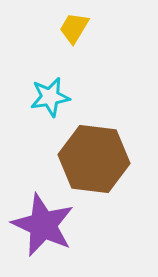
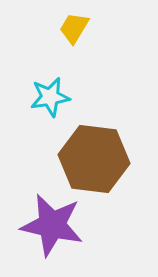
purple star: moved 9 px right; rotated 12 degrees counterclockwise
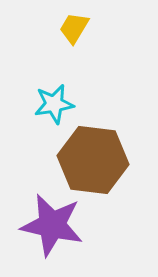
cyan star: moved 4 px right, 7 px down
brown hexagon: moved 1 px left, 1 px down
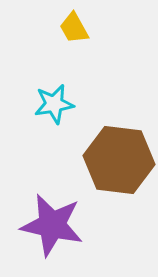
yellow trapezoid: rotated 60 degrees counterclockwise
brown hexagon: moved 26 px right
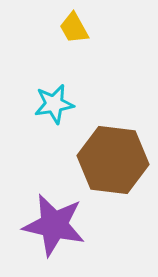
brown hexagon: moved 6 px left
purple star: moved 2 px right
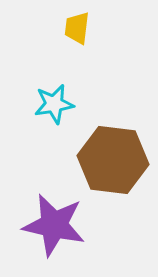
yellow trapezoid: moved 3 px right; rotated 36 degrees clockwise
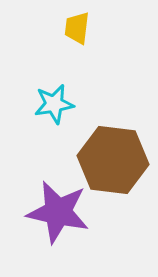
purple star: moved 4 px right, 13 px up
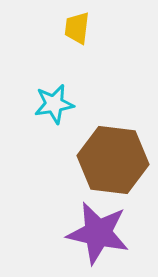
purple star: moved 40 px right, 21 px down
